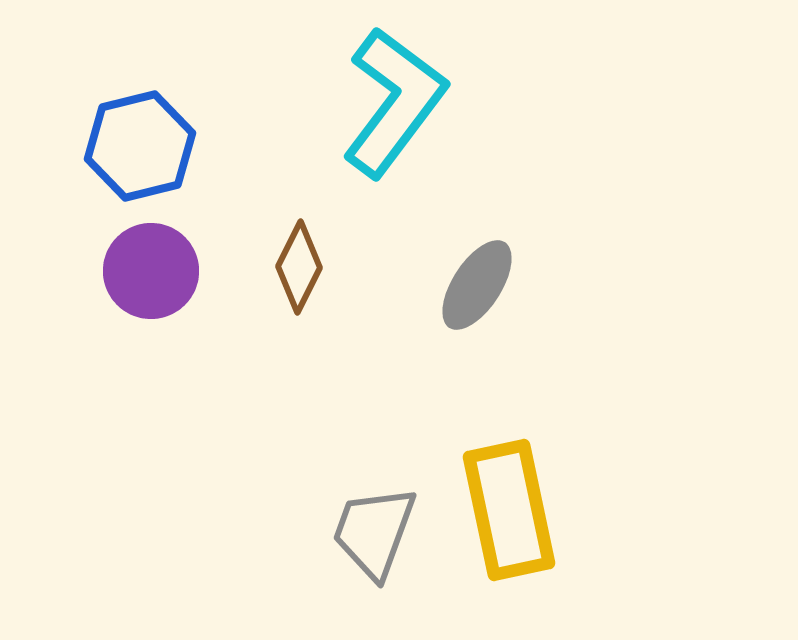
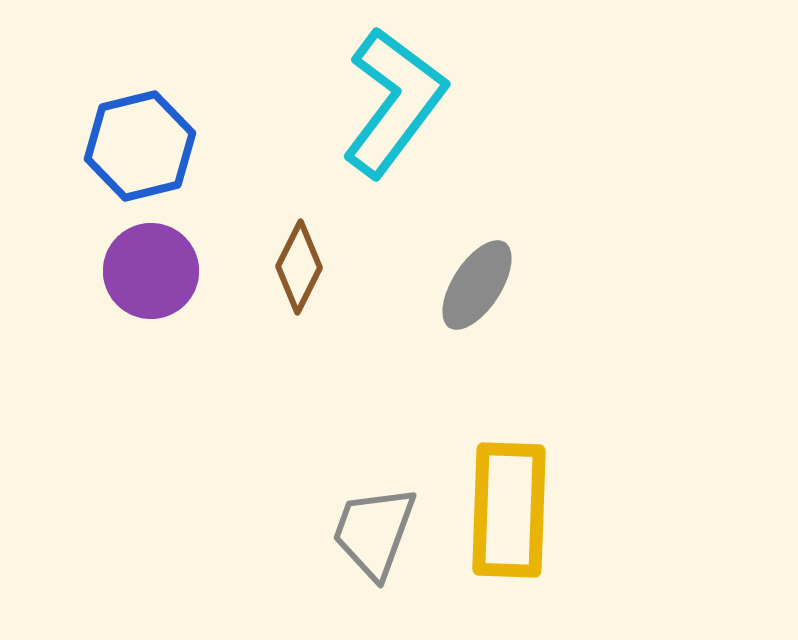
yellow rectangle: rotated 14 degrees clockwise
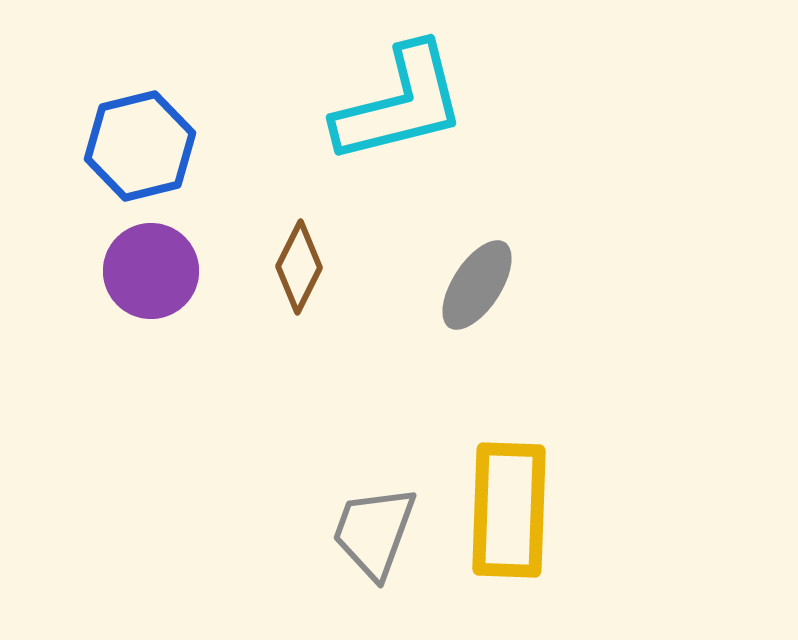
cyan L-shape: moved 6 px right, 2 px down; rotated 39 degrees clockwise
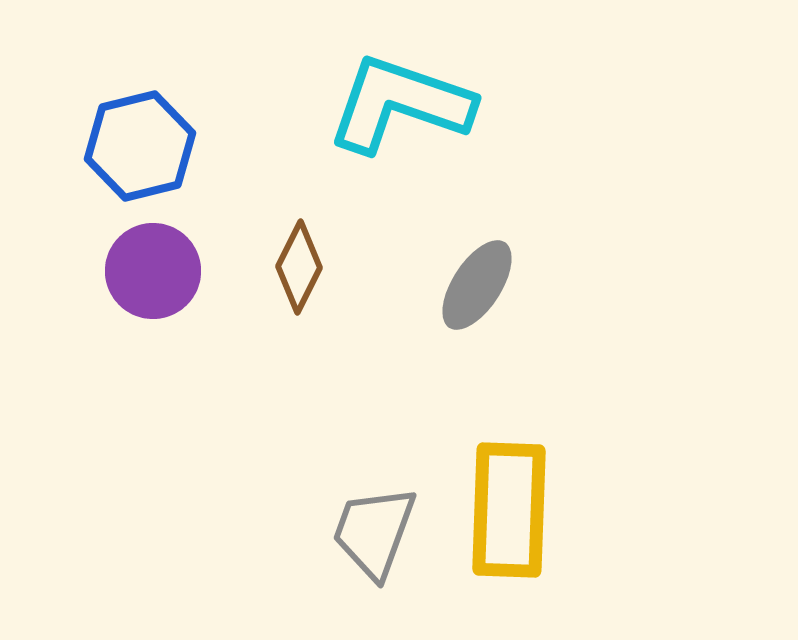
cyan L-shape: rotated 147 degrees counterclockwise
purple circle: moved 2 px right
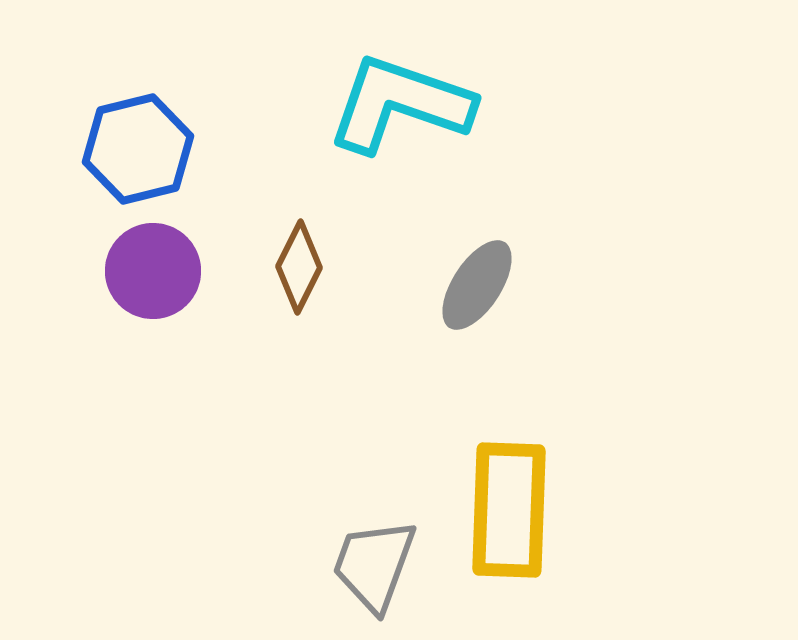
blue hexagon: moved 2 px left, 3 px down
gray trapezoid: moved 33 px down
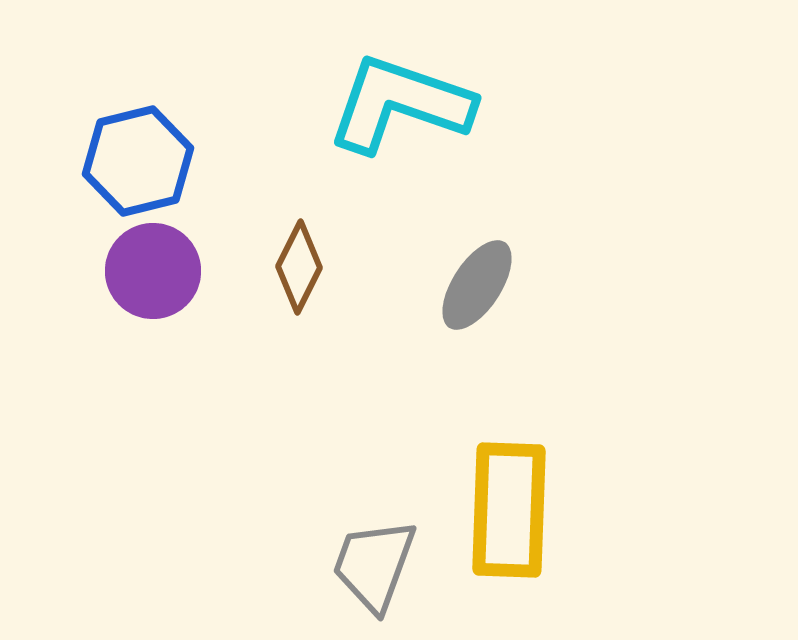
blue hexagon: moved 12 px down
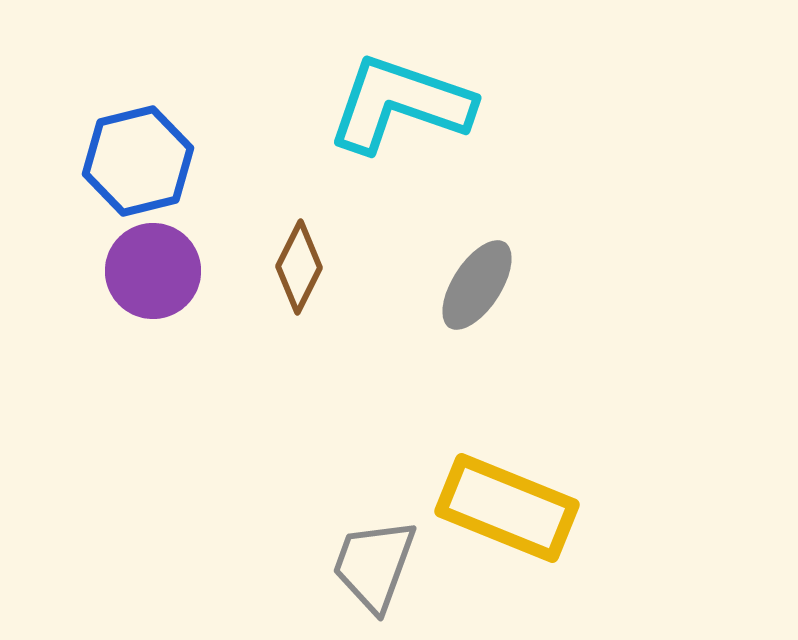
yellow rectangle: moved 2 px left, 2 px up; rotated 70 degrees counterclockwise
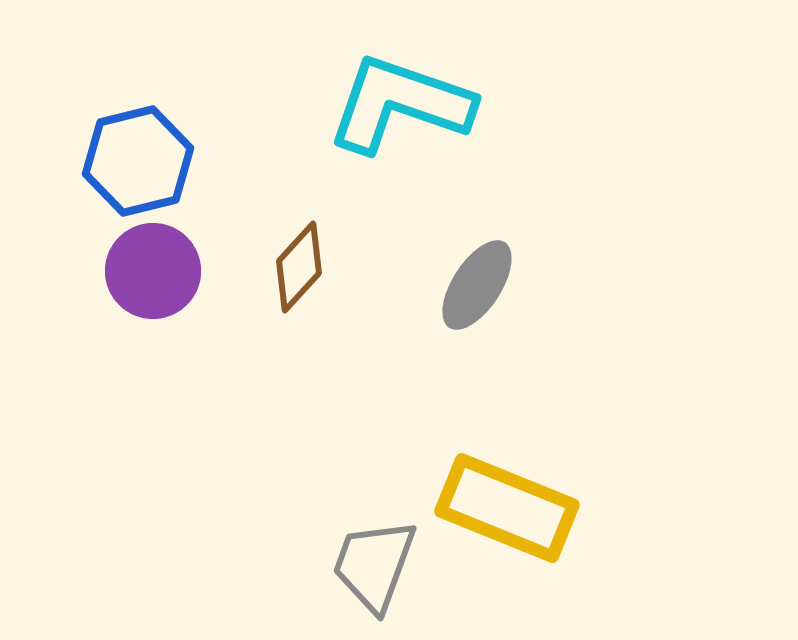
brown diamond: rotated 16 degrees clockwise
